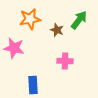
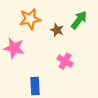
pink cross: rotated 28 degrees clockwise
blue rectangle: moved 2 px right, 1 px down
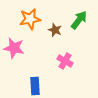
brown star: moved 2 px left
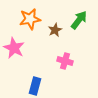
brown star: rotated 24 degrees clockwise
pink star: rotated 15 degrees clockwise
pink cross: rotated 14 degrees counterclockwise
blue rectangle: rotated 18 degrees clockwise
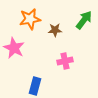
green arrow: moved 5 px right
brown star: rotated 24 degrees clockwise
pink cross: rotated 28 degrees counterclockwise
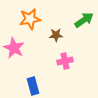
green arrow: rotated 18 degrees clockwise
brown star: moved 1 px right, 5 px down
blue rectangle: moved 2 px left; rotated 30 degrees counterclockwise
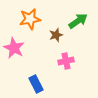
green arrow: moved 6 px left, 1 px down
brown star: rotated 16 degrees counterclockwise
pink cross: moved 1 px right
blue rectangle: moved 3 px right, 2 px up; rotated 12 degrees counterclockwise
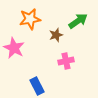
blue rectangle: moved 1 px right, 2 px down
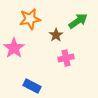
brown star: rotated 16 degrees counterclockwise
pink star: rotated 10 degrees clockwise
pink cross: moved 3 px up
blue rectangle: moved 5 px left; rotated 36 degrees counterclockwise
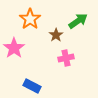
orange star: rotated 25 degrees counterclockwise
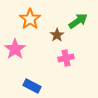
brown star: moved 1 px right
pink star: moved 1 px right, 1 px down
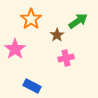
orange star: moved 1 px right
